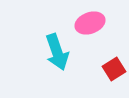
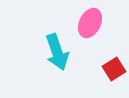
pink ellipse: rotated 44 degrees counterclockwise
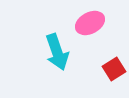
pink ellipse: rotated 36 degrees clockwise
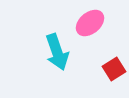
pink ellipse: rotated 12 degrees counterclockwise
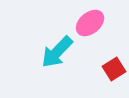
cyan arrow: rotated 63 degrees clockwise
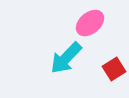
cyan arrow: moved 9 px right, 6 px down
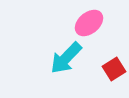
pink ellipse: moved 1 px left
